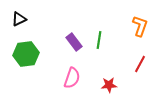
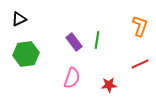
green line: moved 2 px left
red line: rotated 36 degrees clockwise
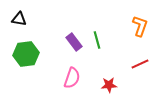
black triangle: rotated 35 degrees clockwise
green line: rotated 24 degrees counterclockwise
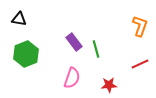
green line: moved 1 px left, 9 px down
green hexagon: rotated 15 degrees counterclockwise
